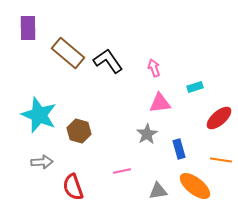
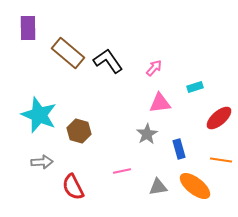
pink arrow: rotated 60 degrees clockwise
red semicircle: rotated 8 degrees counterclockwise
gray triangle: moved 4 px up
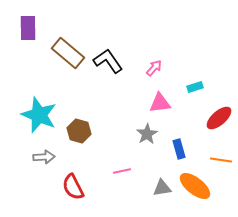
gray arrow: moved 2 px right, 5 px up
gray triangle: moved 4 px right, 1 px down
